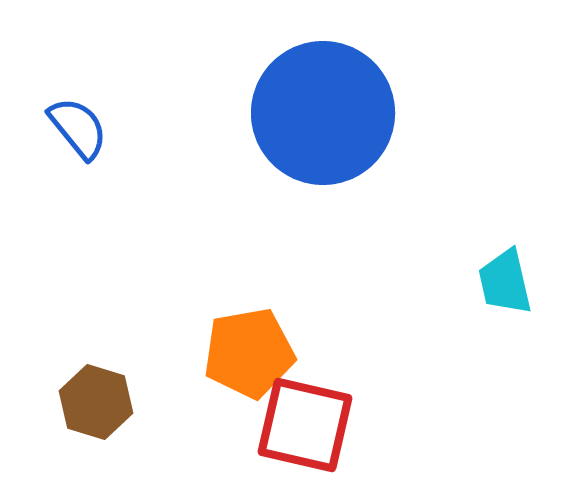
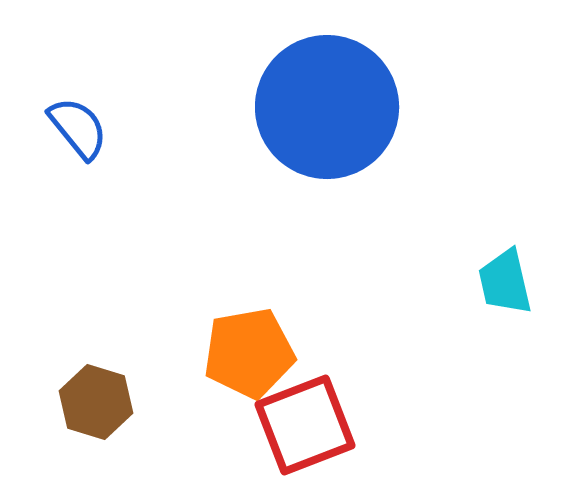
blue circle: moved 4 px right, 6 px up
red square: rotated 34 degrees counterclockwise
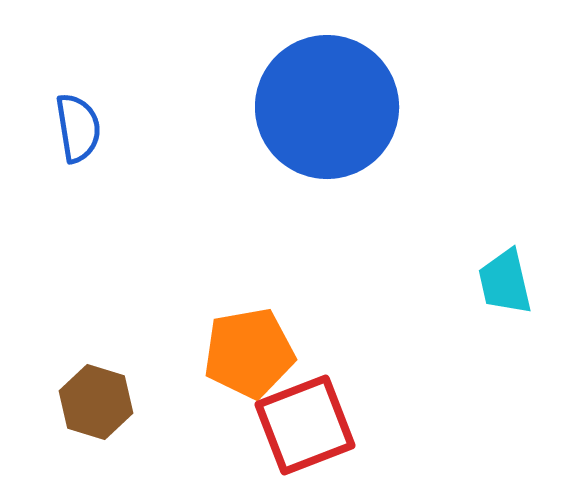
blue semicircle: rotated 30 degrees clockwise
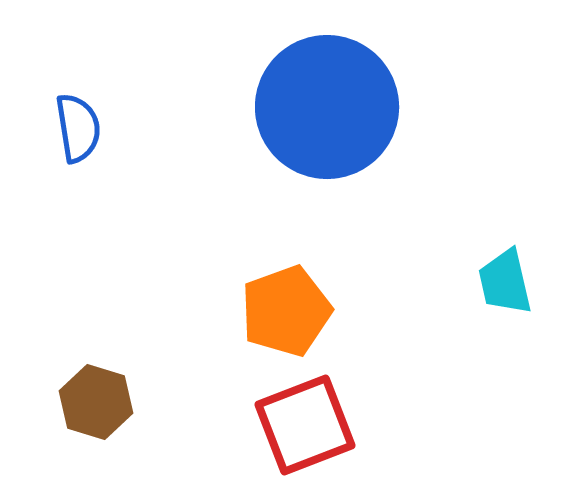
orange pentagon: moved 37 px right, 42 px up; rotated 10 degrees counterclockwise
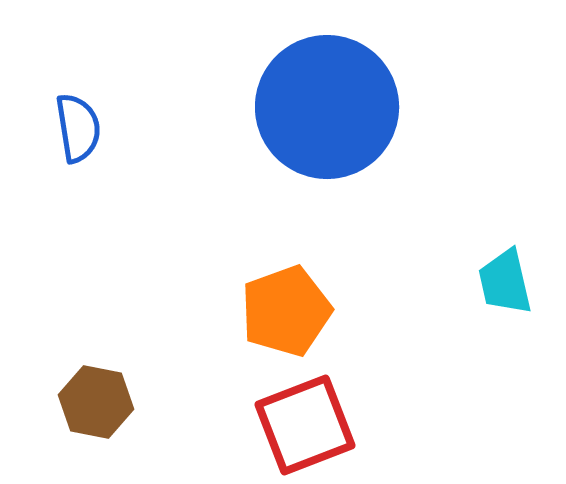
brown hexagon: rotated 6 degrees counterclockwise
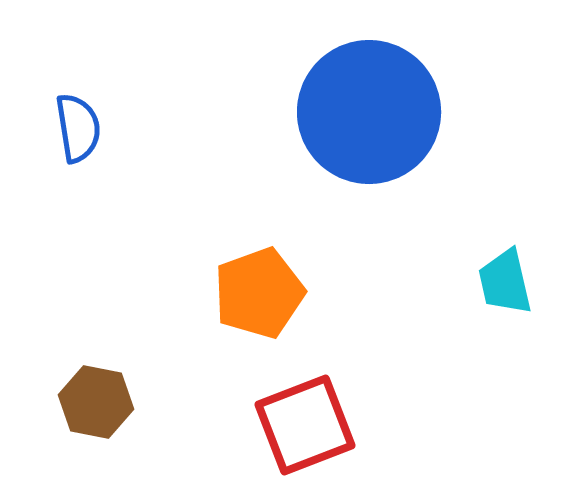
blue circle: moved 42 px right, 5 px down
orange pentagon: moved 27 px left, 18 px up
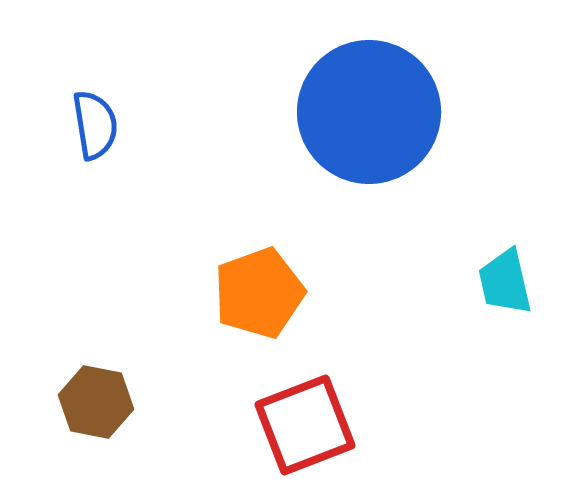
blue semicircle: moved 17 px right, 3 px up
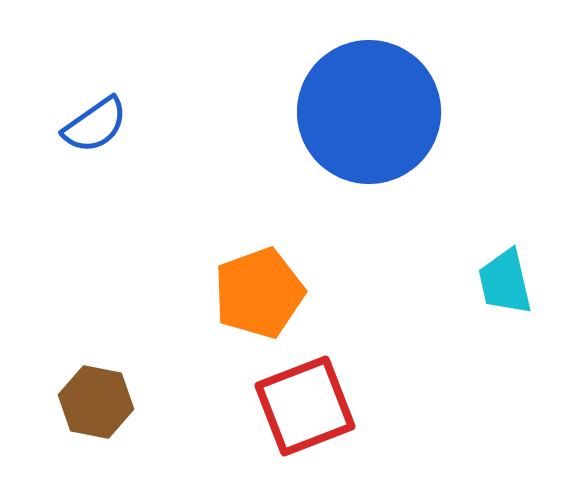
blue semicircle: rotated 64 degrees clockwise
red square: moved 19 px up
